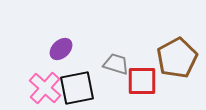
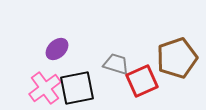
purple ellipse: moved 4 px left
brown pentagon: rotated 9 degrees clockwise
red square: rotated 24 degrees counterclockwise
pink cross: rotated 12 degrees clockwise
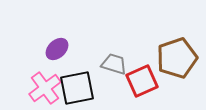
gray trapezoid: moved 2 px left
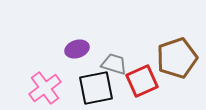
purple ellipse: moved 20 px right; rotated 25 degrees clockwise
black square: moved 19 px right
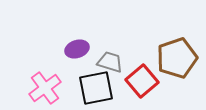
gray trapezoid: moved 4 px left, 2 px up
red square: rotated 16 degrees counterclockwise
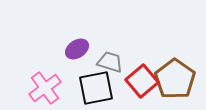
purple ellipse: rotated 15 degrees counterclockwise
brown pentagon: moved 2 px left, 21 px down; rotated 18 degrees counterclockwise
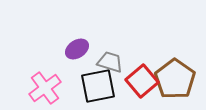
black square: moved 2 px right, 2 px up
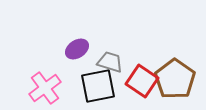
red square: rotated 16 degrees counterclockwise
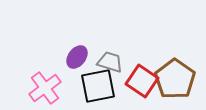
purple ellipse: moved 8 px down; rotated 20 degrees counterclockwise
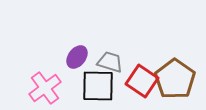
black square: rotated 12 degrees clockwise
